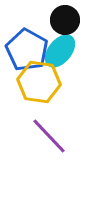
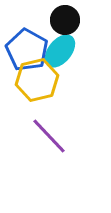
yellow hexagon: moved 2 px left, 2 px up; rotated 21 degrees counterclockwise
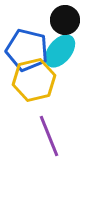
blue pentagon: rotated 15 degrees counterclockwise
yellow hexagon: moved 3 px left
purple line: rotated 21 degrees clockwise
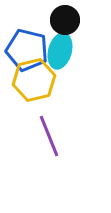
cyan ellipse: rotated 24 degrees counterclockwise
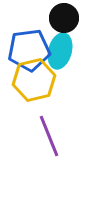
black circle: moved 1 px left, 2 px up
blue pentagon: moved 2 px right; rotated 21 degrees counterclockwise
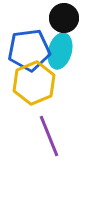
yellow hexagon: moved 3 px down; rotated 9 degrees counterclockwise
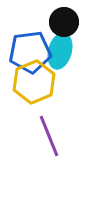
black circle: moved 4 px down
blue pentagon: moved 1 px right, 2 px down
yellow hexagon: moved 1 px up
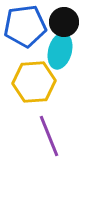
blue pentagon: moved 5 px left, 26 px up
yellow hexagon: rotated 18 degrees clockwise
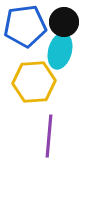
purple line: rotated 27 degrees clockwise
